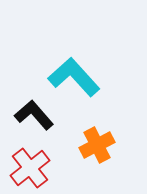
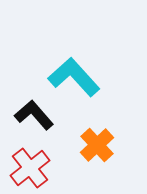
orange cross: rotated 16 degrees counterclockwise
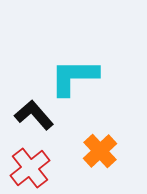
cyan L-shape: rotated 48 degrees counterclockwise
orange cross: moved 3 px right, 6 px down
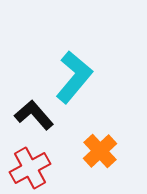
cyan L-shape: rotated 130 degrees clockwise
red cross: rotated 9 degrees clockwise
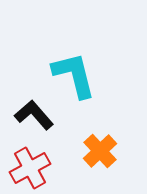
cyan L-shape: moved 2 px up; rotated 54 degrees counterclockwise
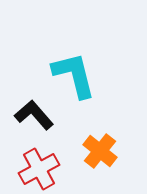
orange cross: rotated 8 degrees counterclockwise
red cross: moved 9 px right, 1 px down
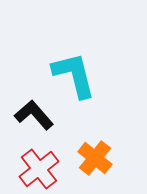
orange cross: moved 5 px left, 7 px down
red cross: rotated 9 degrees counterclockwise
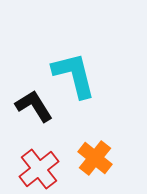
black L-shape: moved 9 px up; rotated 9 degrees clockwise
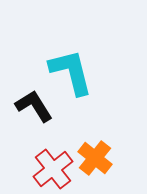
cyan L-shape: moved 3 px left, 3 px up
red cross: moved 14 px right
